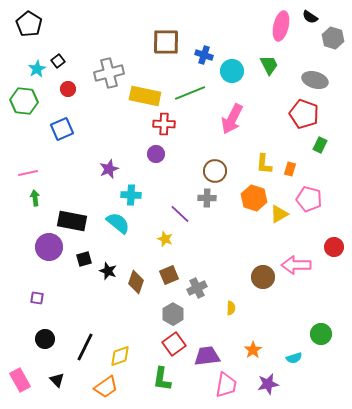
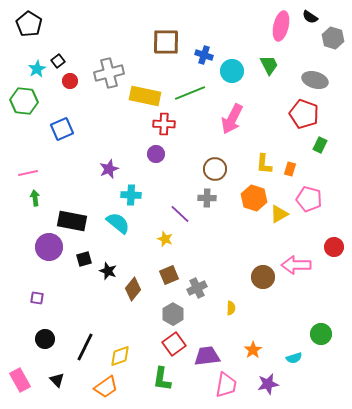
red circle at (68, 89): moved 2 px right, 8 px up
brown circle at (215, 171): moved 2 px up
brown diamond at (136, 282): moved 3 px left, 7 px down; rotated 20 degrees clockwise
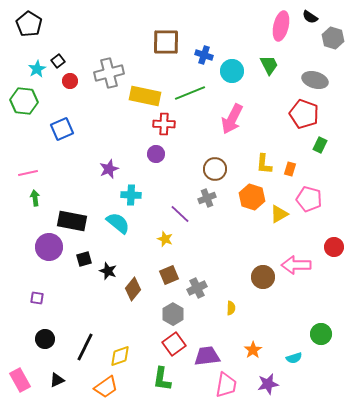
gray cross at (207, 198): rotated 24 degrees counterclockwise
orange hexagon at (254, 198): moved 2 px left, 1 px up
black triangle at (57, 380): rotated 49 degrees clockwise
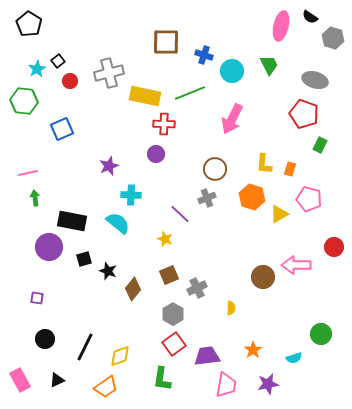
purple star at (109, 169): moved 3 px up
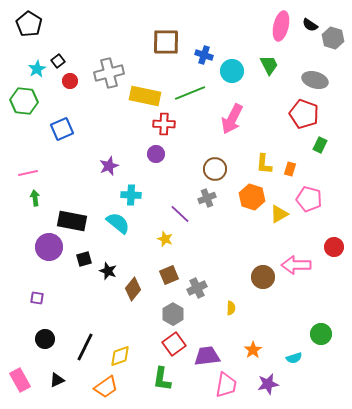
black semicircle at (310, 17): moved 8 px down
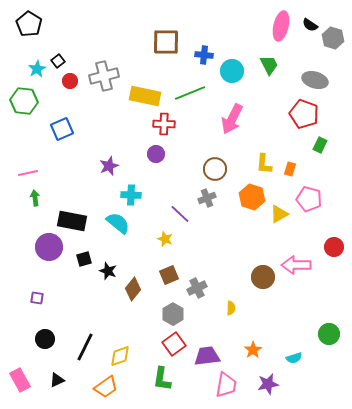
blue cross at (204, 55): rotated 12 degrees counterclockwise
gray cross at (109, 73): moved 5 px left, 3 px down
green circle at (321, 334): moved 8 px right
